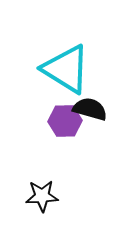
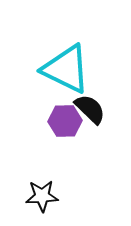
cyan triangle: rotated 6 degrees counterclockwise
black semicircle: rotated 28 degrees clockwise
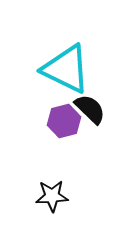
purple hexagon: moved 1 px left; rotated 12 degrees counterclockwise
black star: moved 10 px right
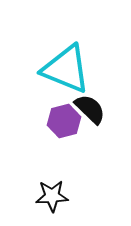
cyan triangle: rotated 4 degrees counterclockwise
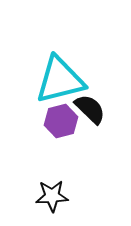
cyan triangle: moved 6 px left, 11 px down; rotated 36 degrees counterclockwise
purple hexagon: moved 3 px left
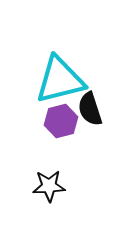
black semicircle: rotated 152 degrees counterclockwise
black star: moved 3 px left, 10 px up
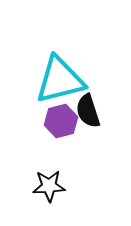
black semicircle: moved 2 px left, 2 px down
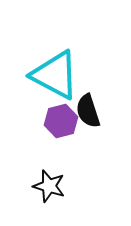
cyan triangle: moved 5 px left, 5 px up; rotated 42 degrees clockwise
black star: rotated 20 degrees clockwise
